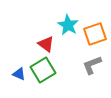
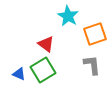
cyan star: moved 9 px up
gray L-shape: rotated 105 degrees clockwise
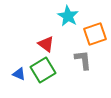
gray L-shape: moved 9 px left, 5 px up
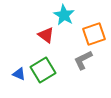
cyan star: moved 4 px left, 1 px up
orange square: moved 1 px left
red triangle: moved 9 px up
gray L-shape: rotated 110 degrees counterclockwise
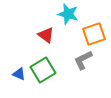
cyan star: moved 4 px right, 1 px up; rotated 15 degrees counterclockwise
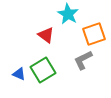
cyan star: rotated 15 degrees clockwise
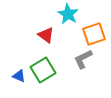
gray L-shape: moved 1 px up
blue triangle: moved 2 px down
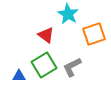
gray L-shape: moved 11 px left, 8 px down
green square: moved 1 px right, 5 px up
blue triangle: rotated 24 degrees counterclockwise
